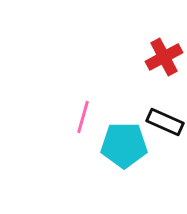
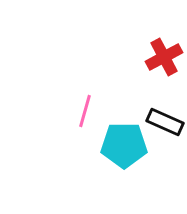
pink line: moved 2 px right, 6 px up
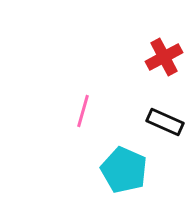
pink line: moved 2 px left
cyan pentagon: moved 25 px down; rotated 24 degrees clockwise
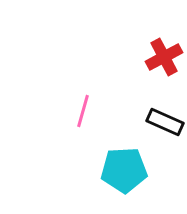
cyan pentagon: rotated 27 degrees counterclockwise
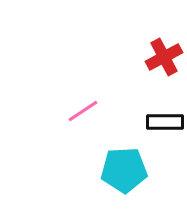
pink line: rotated 40 degrees clockwise
black rectangle: rotated 24 degrees counterclockwise
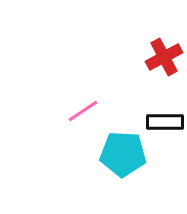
cyan pentagon: moved 1 px left, 16 px up; rotated 6 degrees clockwise
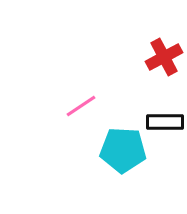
pink line: moved 2 px left, 5 px up
cyan pentagon: moved 4 px up
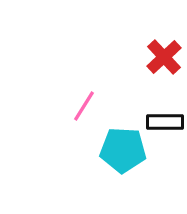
red cross: rotated 15 degrees counterclockwise
pink line: moved 3 px right; rotated 24 degrees counterclockwise
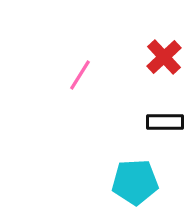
pink line: moved 4 px left, 31 px up
cyan pentagon: moved 12 px right, 32 px down; rotated 6 degrees counterclockwise
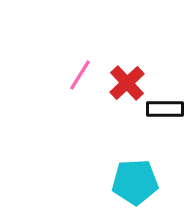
red cross: moved 37 px left, 26 px down
black rectangle: moved 13 px up
